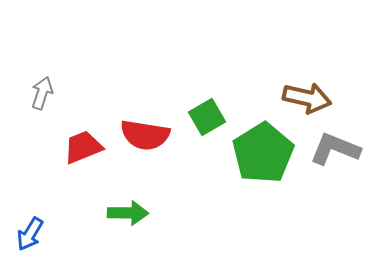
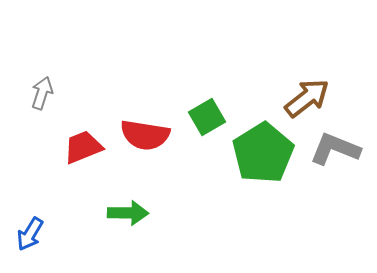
brown arrow: rotated 51 degrees counterclockwise
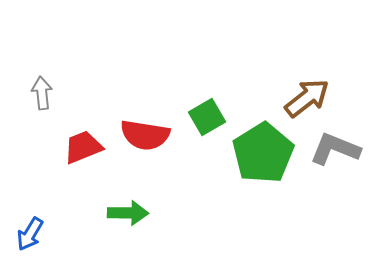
gray arrow: rotated 24 degrees counterclockwise
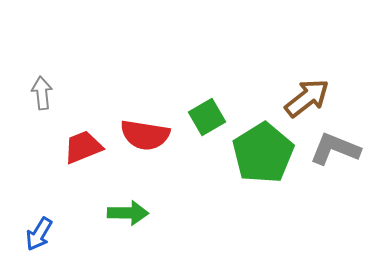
blue arrow: moved 9 px right
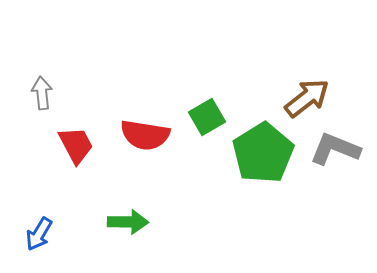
red trapezoid: moved 7 px left, 2 px up; rotated 84 degrees clockwise
green arrow: moved 9 px down
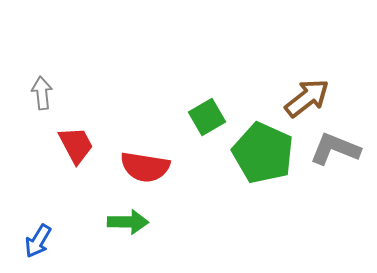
red semicircle: moved 32 px down
green pentagon: rotated 16 degrees counterclockwise
blue arrow: moved 1 px left, 7 px down
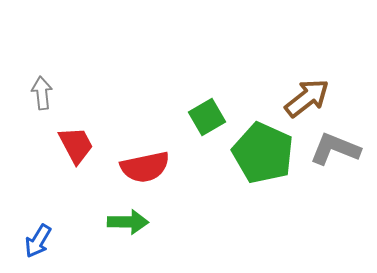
red semicircle: rotated 21 degrees counterclockwise
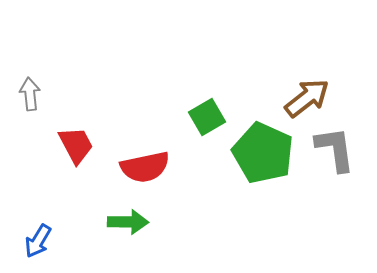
gray arrow: moved 12 px left, 1 px down
gray L-shape: rotated 60 degrees clockwise
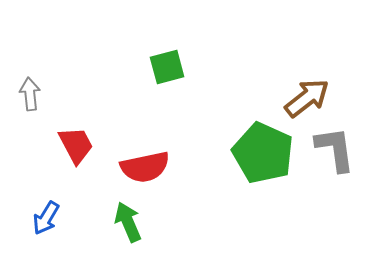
green square: moved 40 px left, 50 px up; rotated 15 degrees clockwise
green arrow: rotated 114 degrees counterclockwise
blue arrow: moved 8 px right, 23 px up
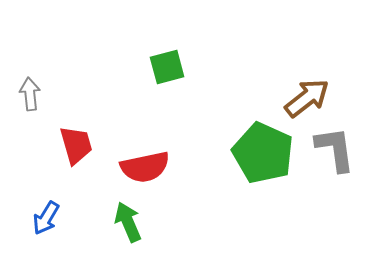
red trapezoid: rotated 12 degrees clockwise
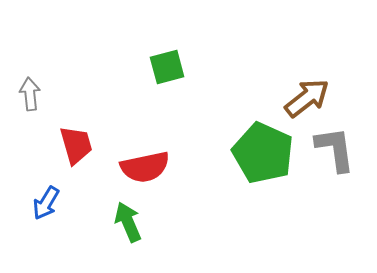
blue arrow: moved 15 px up
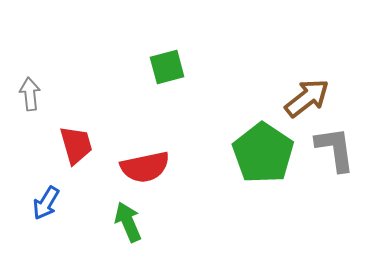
green pentagon: rotated 10 degrees clockwise
